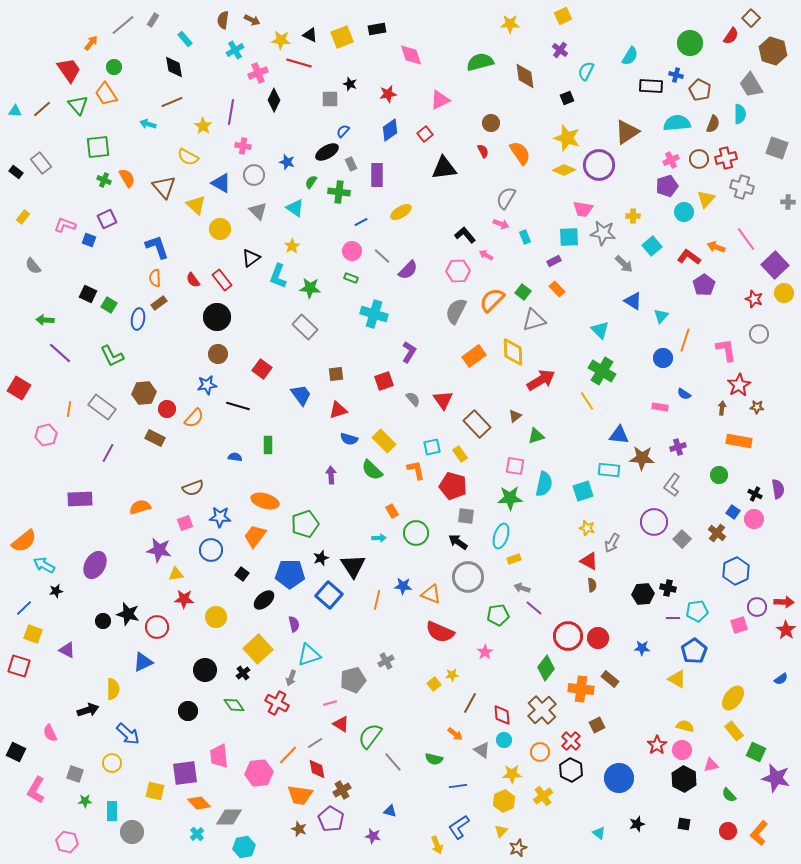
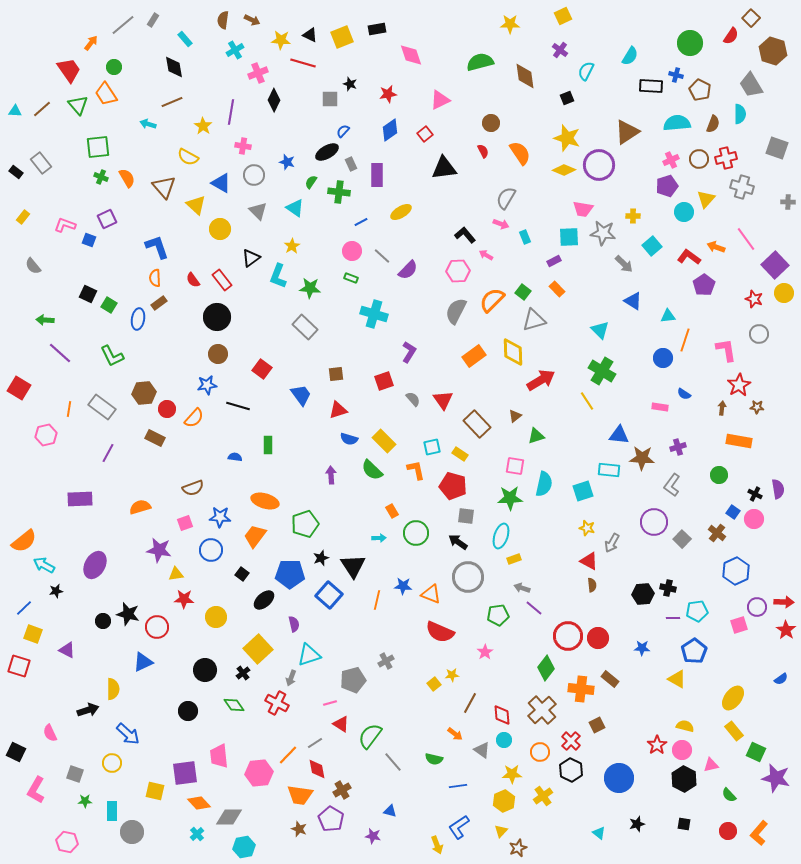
red line at (299, 63): moved 4 px right
green cross at (104, 180): moved 3 px left, 3 px up
cyan triangle at (661, 316): moved 7 px right; rotated 42 degrees clockwise
yellow rectangle at (460, 454): rotated 21 degrees counterclockwise
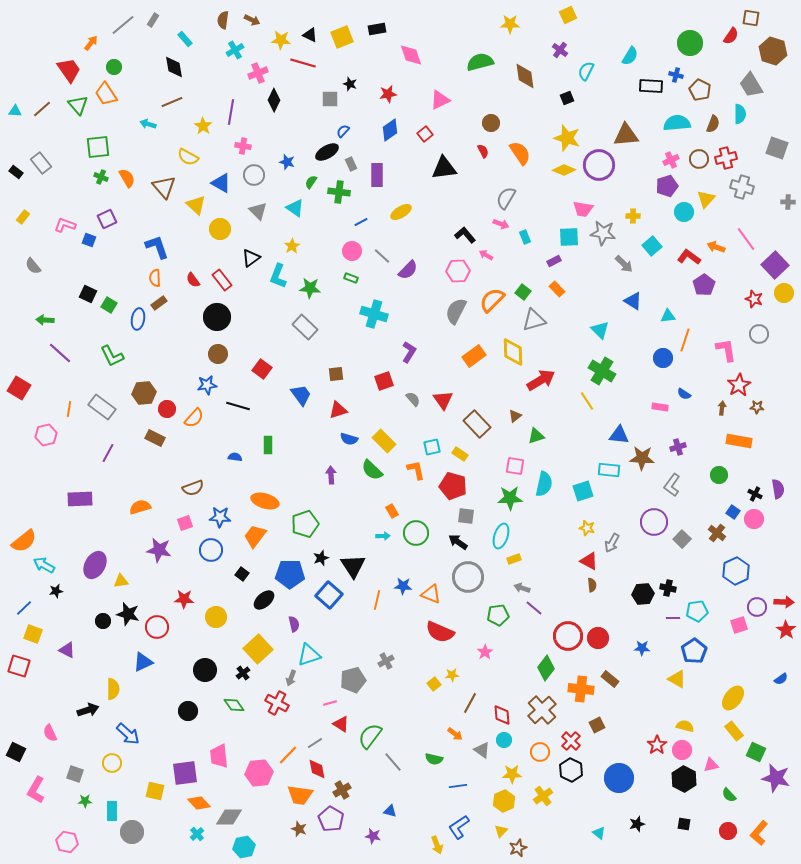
yellow square at (563, 16): moved 5 px right, 1 px up
brown square at (751, 18): rotated 36 degrees counterclockwise
brown triangle at (627, 132): moved 1 px left, 3 px down; rotated 28 degrees clockwise
cyan arrow at (379, 538): moved 4 px right, 2 px up
yellow triangle at (176, 574): moved 55 px left, 7 px down
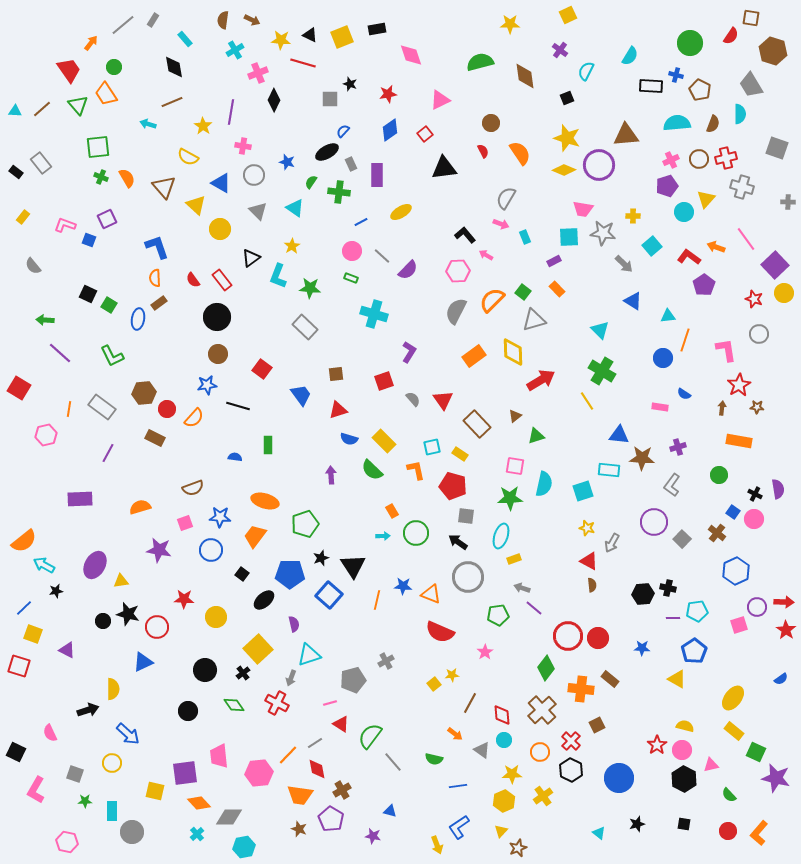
yellow rectangle at (734, 731): rotated 12 degrees counterclockwise
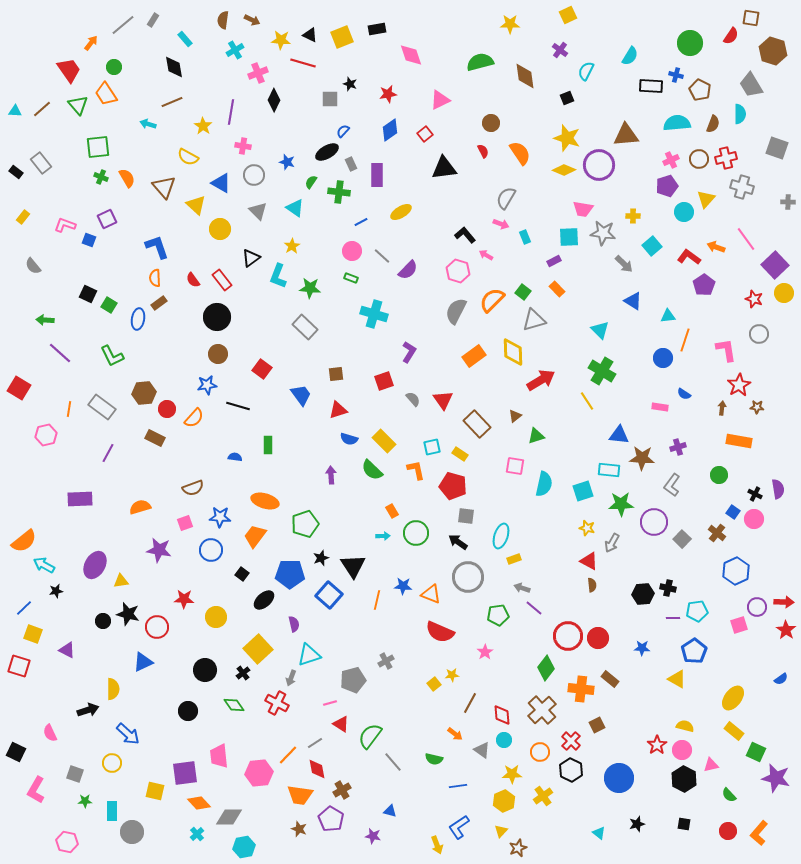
pink hexagon at (458, 271): rotated 20 degrees clockwise
green star at (510, 498): moved 111 px right, 6 px down
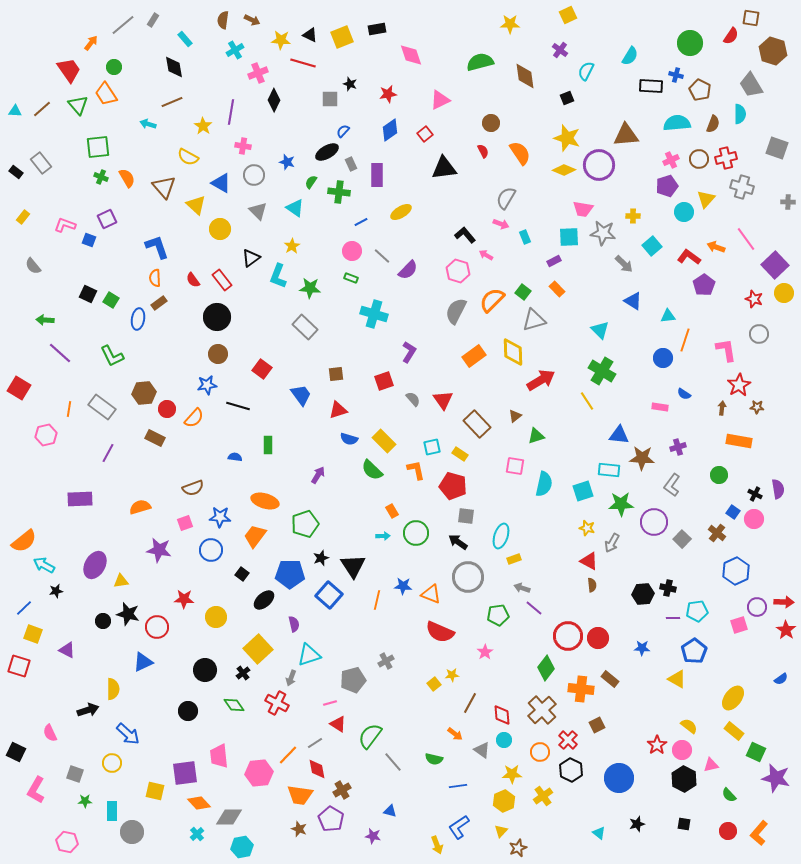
green square at (109, 305): moved 2 px right, 5 px up
purple arrow at (331, 475): moved 13 px left; rotated 36 degrees clockwise
red triangle at (341, 724): moved 3 px left
yellow semicircle at (685, 726): moved 4 px right; rotated 24 degrees clockwise
red cross at (571, 741): moved 3 px left, 1 px up
cyan hexagon at (244, 847): moved 2 px left
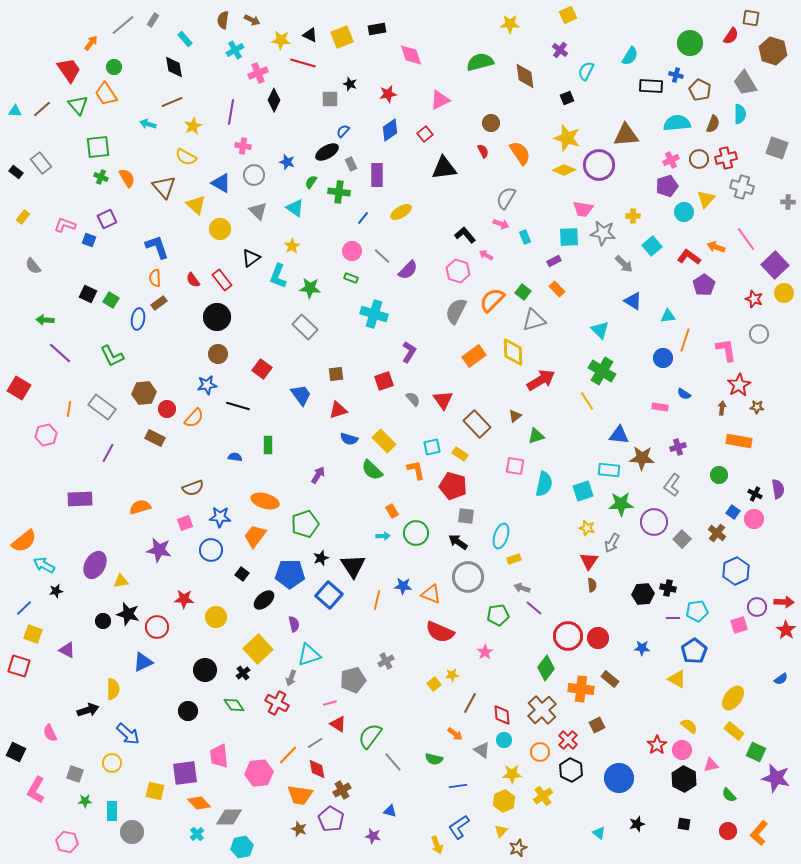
gray trapezoid at (751, 85): moved 6 px left, 2 px up
yellow star at (203, 126): moved 10 px left; rotated 12 degrees clockwise
yellow semicircle at (188, 157): moved 2 px left
blue line at (361, 222): moved 2 px right, 4 px up; rotated 24 degrees counterclockwise
red triangle at (589, 561): rotated 36 degrees clockwise
